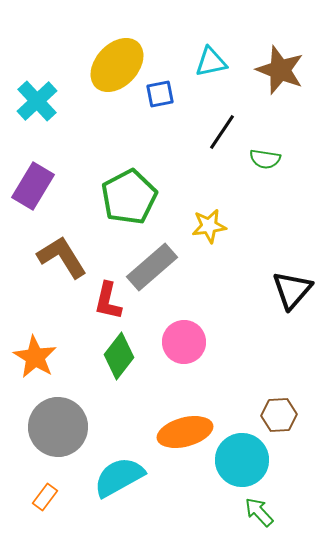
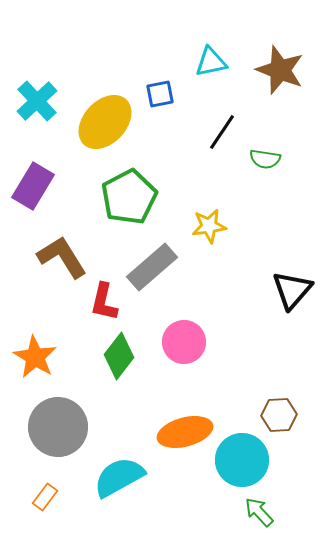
yellow ellipse: moved 12 px left, 57 px down
red L-shape: moved 4 px left, 1 px down
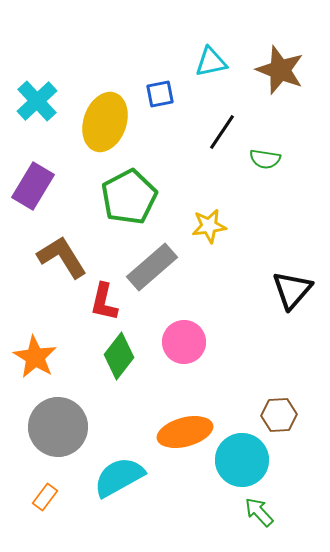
yellow ellipse: rotated 24 degrees counterclockwise
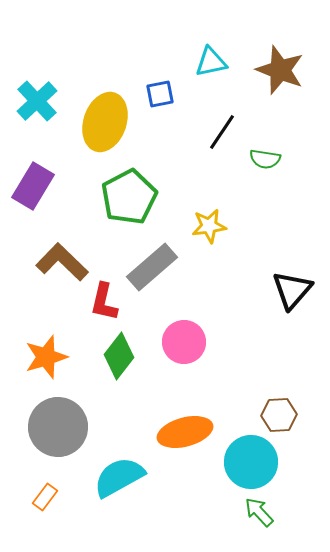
brown L-shape: moved 5 px down; rotated 14 degrees counterclockwise
orange star: moved 11 px right; rotated 24 degrees clockwise
cyan circle: moved 9 px right, 2 px down
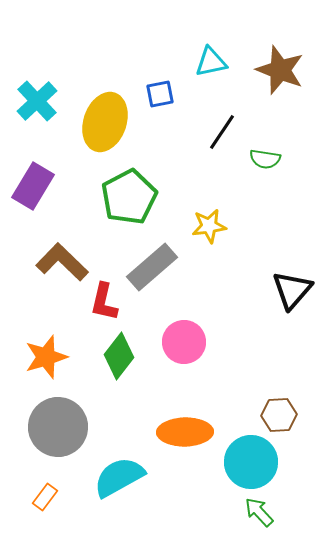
orange ellipse: rotated 14 degrees clockwise
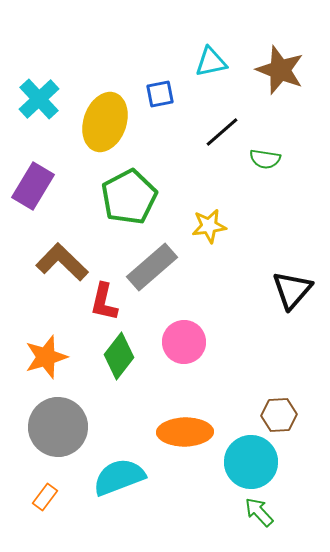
cyan cross: moved 2 px right, 2 px up
black line: rotated 15 degrees clockwise
cyan semicircle: rotated 8 degrees clockwise
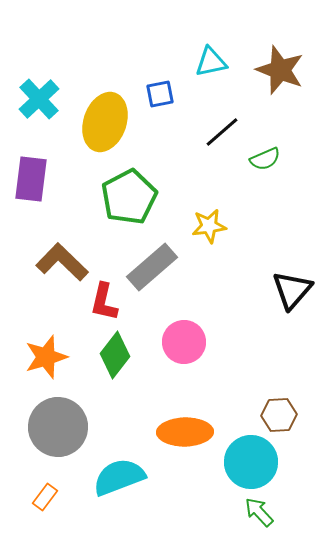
green semicircle: rotated 32 degrees counterclockwise
purple rectangle: moved 2 px left, 7 px up; rotated 24 degrees counterclockwise
green diamond: moved 4 px left, 1 px up
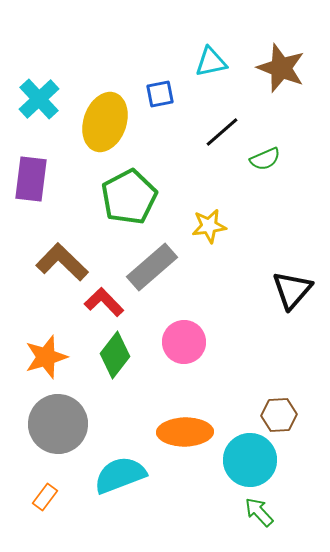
brown star: moved 1 px right, 2 px up
red L-shape: rotated 123 degrees clockwise
gray circle: moved 3 px up
cyan circle: moved 1 px left, 2 px up
cyan semicircle: moved 1 px right, 2 px up
